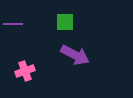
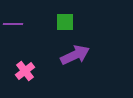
purple arrow: rotated 52 degrees counterclockwise
pink cross: rotated 18 degrees counterclockwise
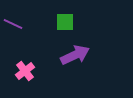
purple line: rotated 24 degrees clockwise
